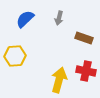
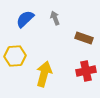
gray arrow: moved 4 px left; rotated 144 degrees clockwise
red cross: rotated 24 degrees counterclockwise
yellow arrow: moved 15 px left, 6 px up
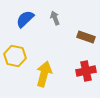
brown rectangle: moved 2 px right, 1 px up
yellow hexagon: rotated 15 degrees clockwise
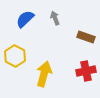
yellow hexagon: rotated 15 degrees clockwise
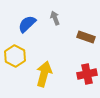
blue semicircle: moved 2 px right, 5 px down
red cross: moved 1 px right, 3 px down
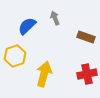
blue semicircle: moved 2 px down
yellow hexagon: rotated 15 degrees clockwise
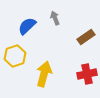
brown rectangle: rotated 54 degrees counterclockwise
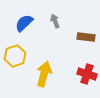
gray arrow: moved 3 px down
blue semicircle: moved 3 px left, 3 px up
brown rectangle: rotated 42 degrees clockwise
red cross: rotated 30 degrees clockwise
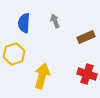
blue semicircle: rotated 42 degrees counterclockwise
brown rectangle: rotated 30 degrees counterclockwise
yellow hexagon: moved 1 px left, 2 px up
yellow arrow: moved 2 px left, 2 px down
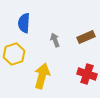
gray arrow: moved 19 px down
